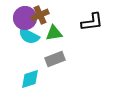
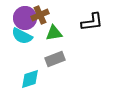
cyan semicircle: moved 7 px left
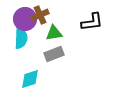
purple circle: moved 1 px down
cyan semicircle: moved 1 px left, 2 px down; rotated 115 degrees counterclockwise
gray rectangle: moved 1 px left, 5 px up
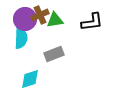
green triangle: moved 1 px right, 13 px up
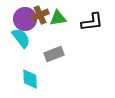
green triangle: moved 3 px right, 2 px up
cyan semicircle: rotated 40 degrees counterclockwise
cyan diamond: rotated 75 degrees counterclockwise
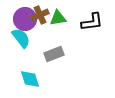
cyan diamond: rotated 15 degrees counterclockwise
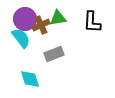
brown cross: moved 1 px right, 10 px down
black L-shape: rotated 100 degrees clockwise
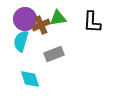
cyan semicircle: moved 3 px down; rotated 125 degrees counterclockwise
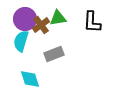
brown cross: rotated 12 degrees counterclockwise
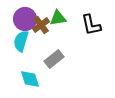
black L-shape: moved 1 px left, 3 px down; rotated 15 degrees counterclockwise
gray rectangle: moved 5 px down; rotated 18 degrees counterclockwise
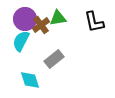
black L-shape: moved 3 px right, 3 px up
cyan semicircle: rotated 10 degrees clockwise
cyan diamond: moved 1 px down
